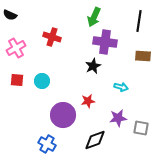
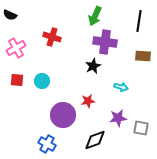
green arrow: moved 1 px right, 1 px up
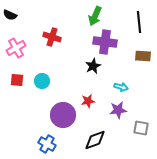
black line: moved 1 px down; rotated 15 degrees counterclockwise
purple star: moved 8 px up
